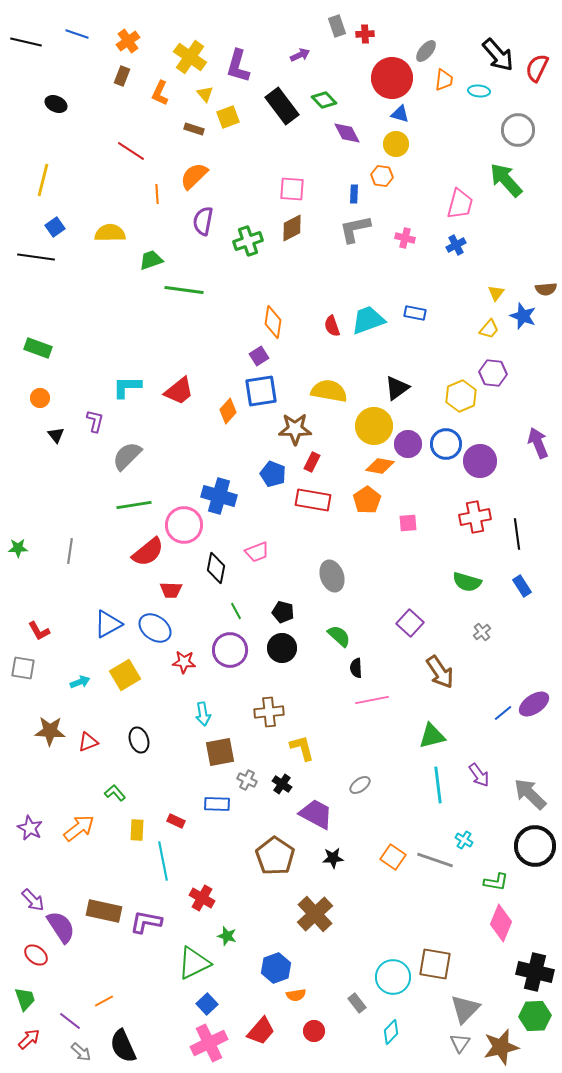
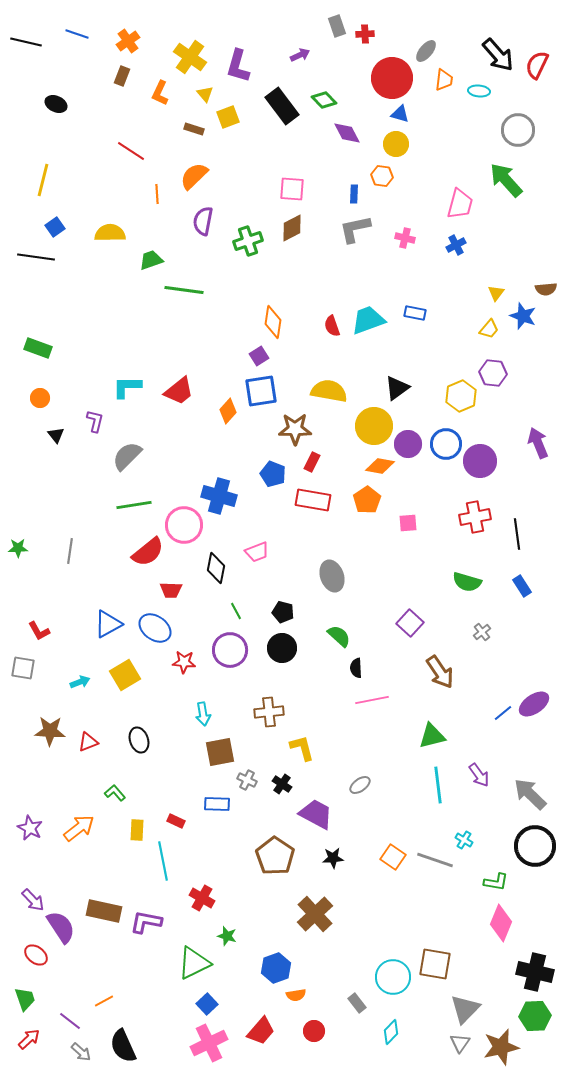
red semicircle at (537, 68): moved 3 px up
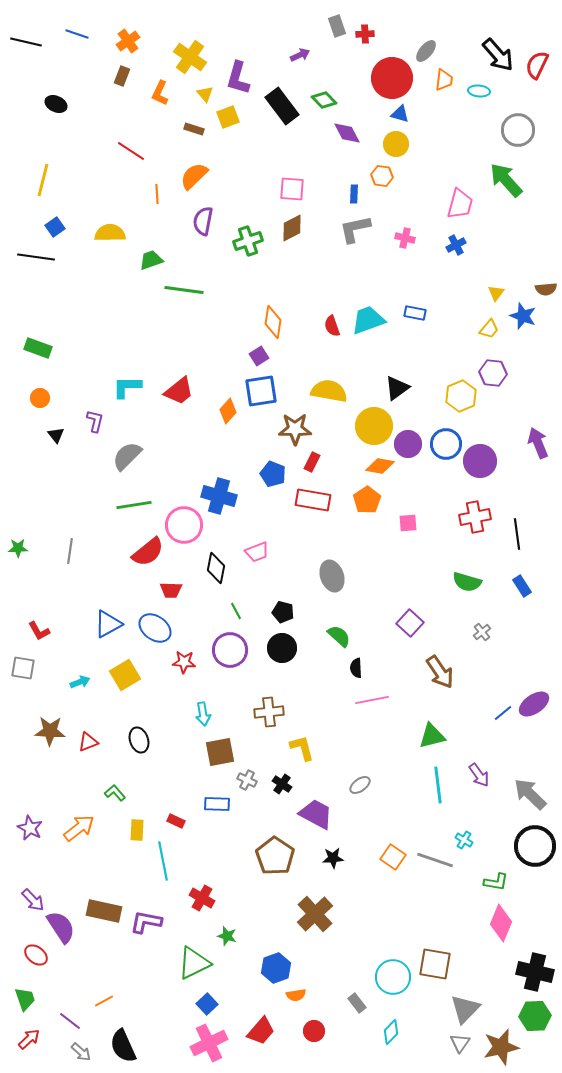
purple L-shape at (238, 66): moved 12 px down
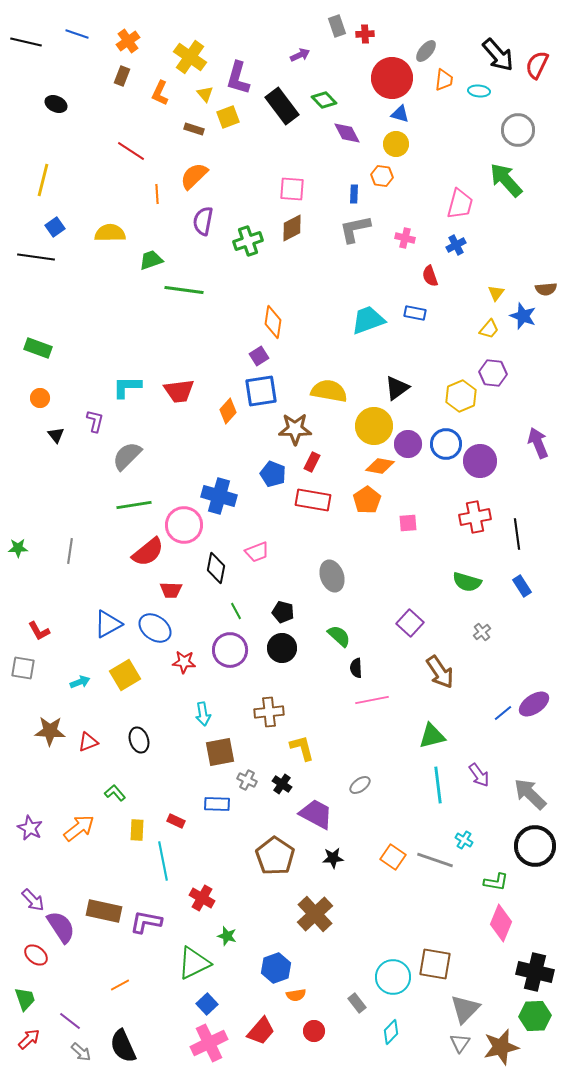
red semicircle at (332, 326): moved 98 px right, 50 px up
red trapezoid at (179, 391): rotated 32 degrees clockwise
orange line at (104, 1001): moved 16 px right, 16 px up
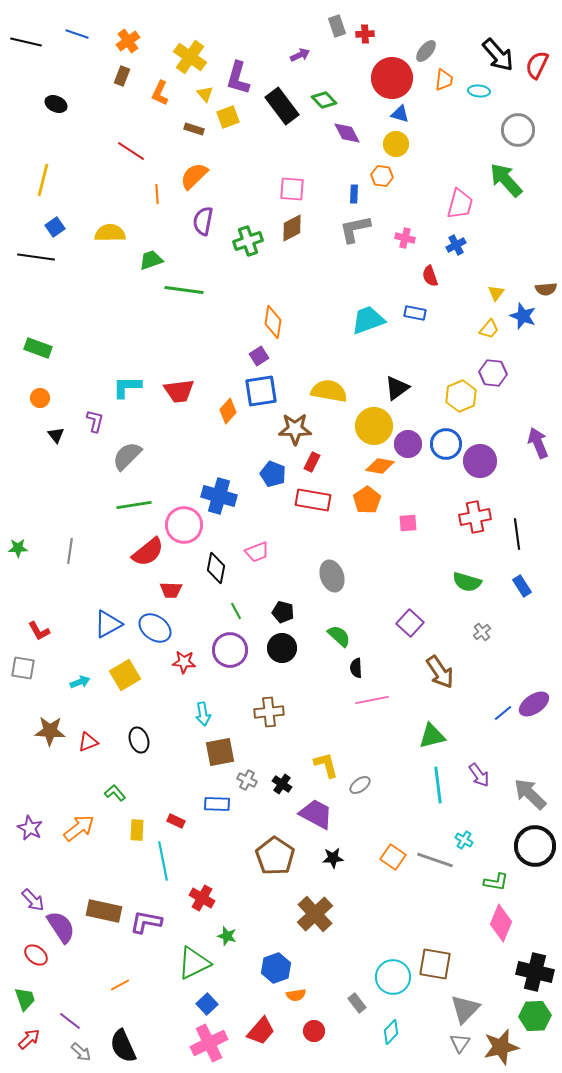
yellow L-shape at (302, 748): moved 24 px right, 17 px down
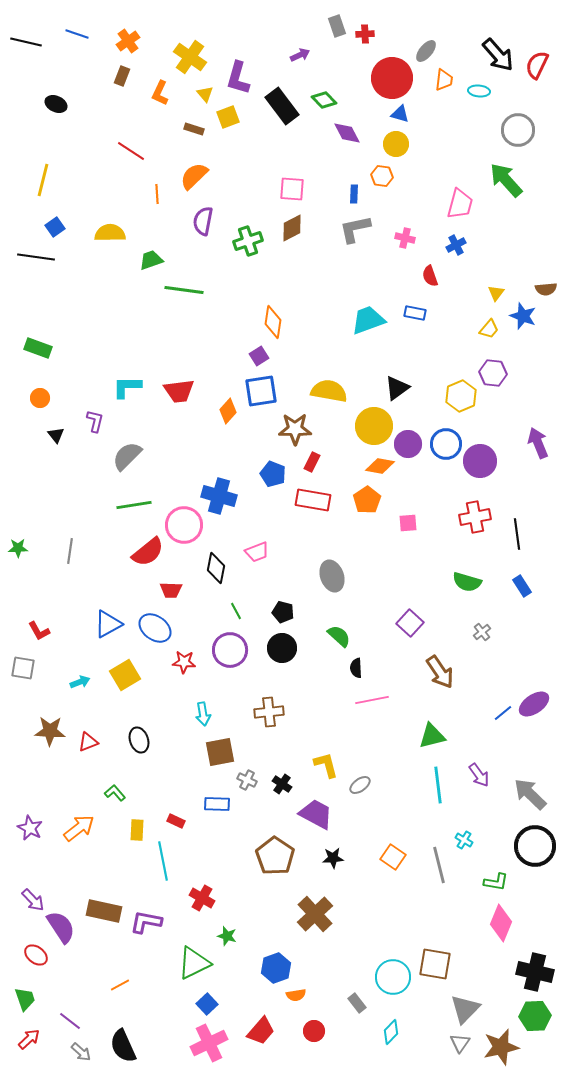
gray line at (435, 860): moved 4 px right, 5 px down; rotated 57 degrees clockwise
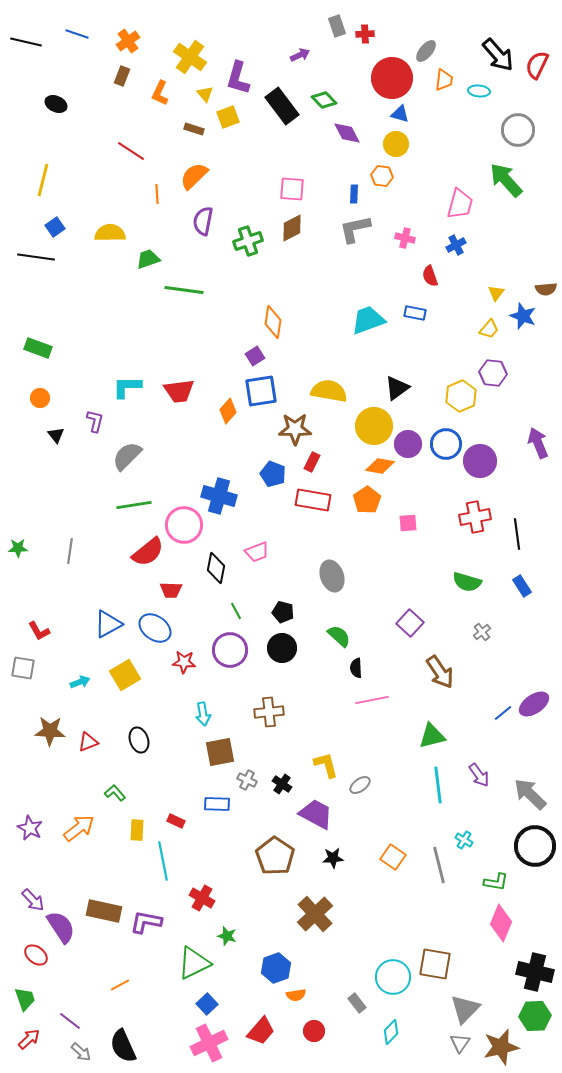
green trapezoid at (151, 260): moved 3 px left, 1 px up
purple square at (259, 356): moved 4 px left
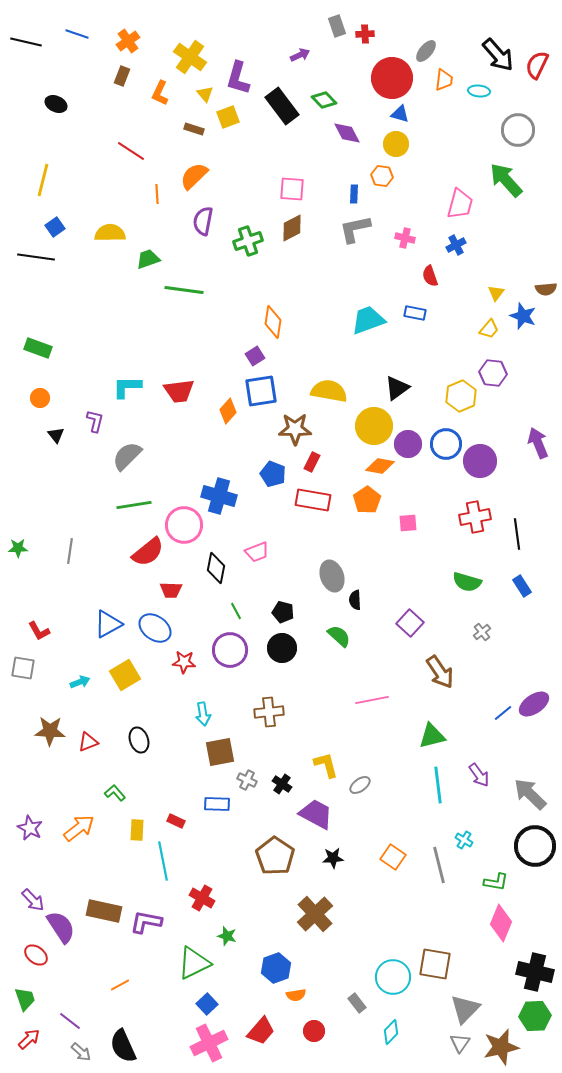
black semicircle at (356, 668): moved 1 px left, 68 px up
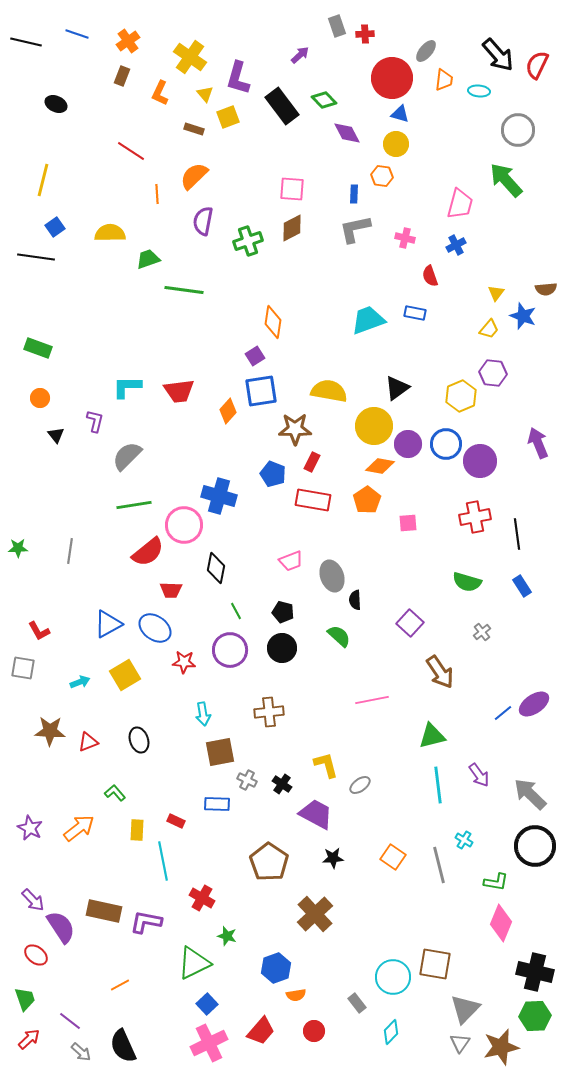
purple arrow at (300, 55): rotated 18 degrees counterclockwise
pink trapezoid at (257, 552): moved 34 px right, 9 px down
brown pentagon at (275, 856): moved 6 px left, 6 px down
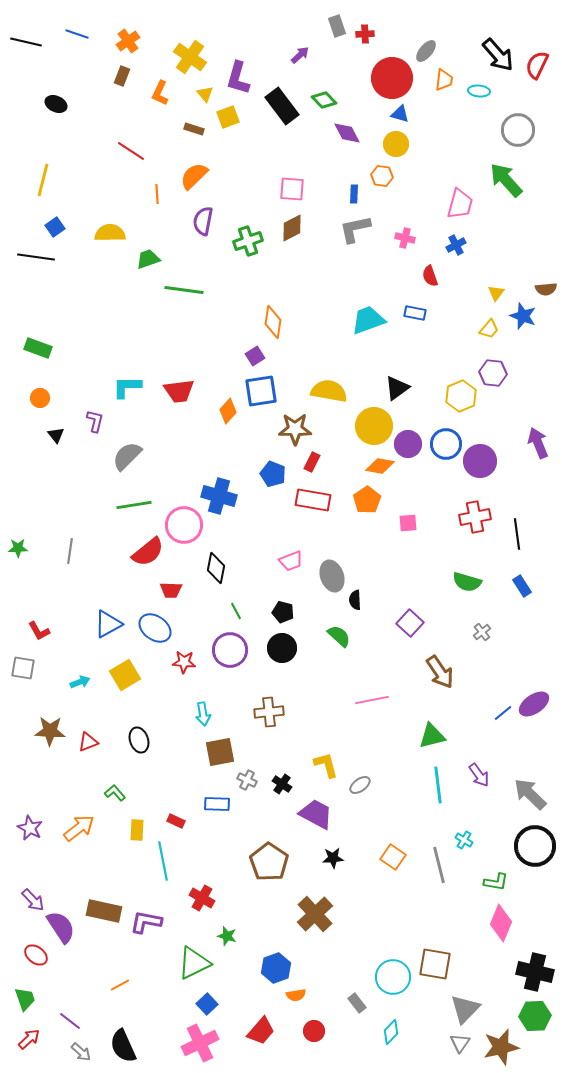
pink cross at (209, 1043): moved 9 px left
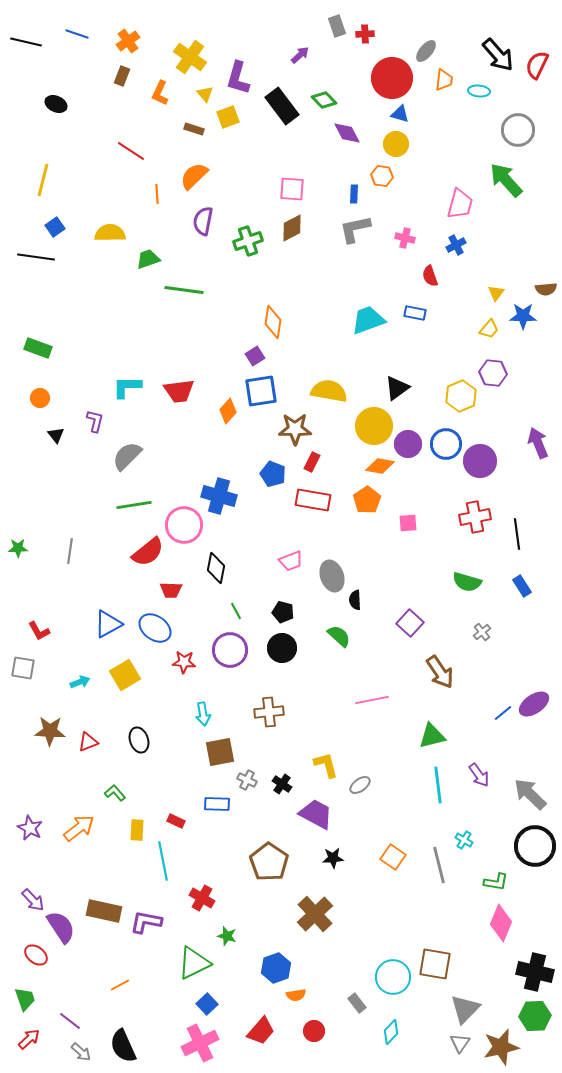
blue star at (523, 316): rotated 20 degrees counterclockwise
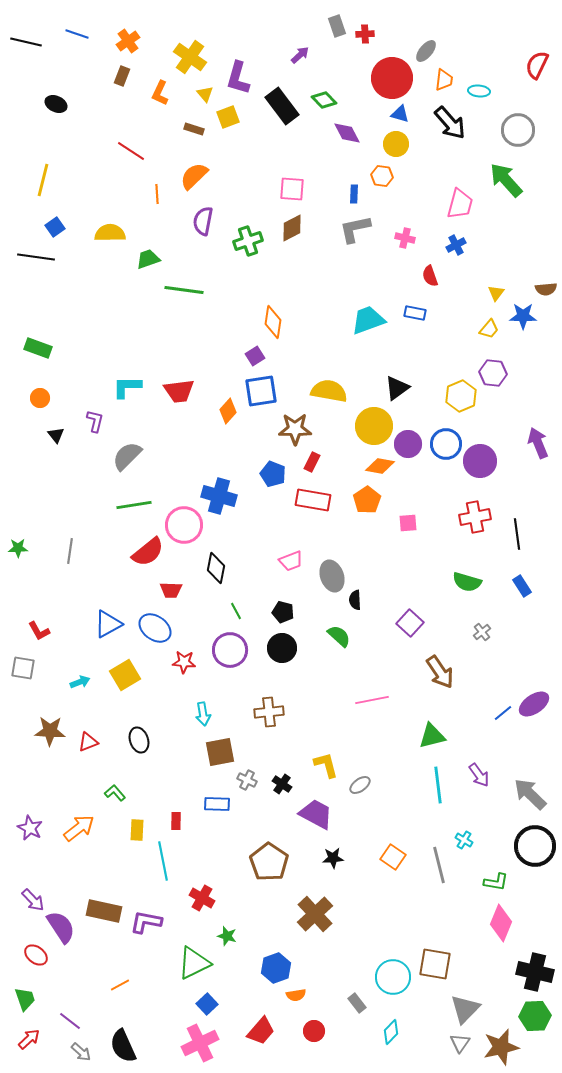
black arrow at (498, 55): moved 48 px left, 68 px down
red rectangle at (176, 821): rotated 66 degrees clockwise
